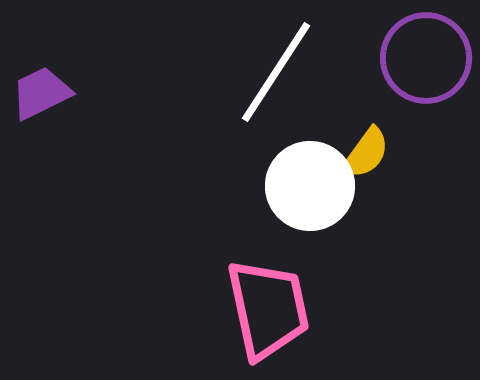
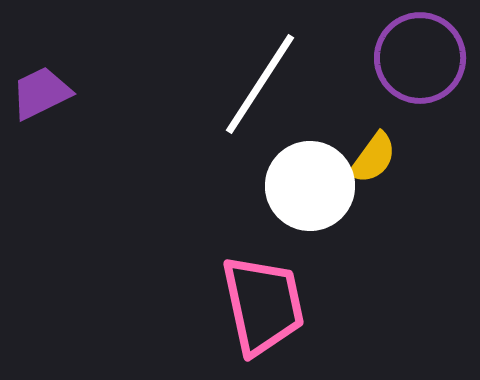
purple circle: moved 6 px left
white line: moved 16 px left, 12 px down
yellow semicircle: moved 7 px right, 5 px down
pink trapezoid: moved 5 px left, 4 px up
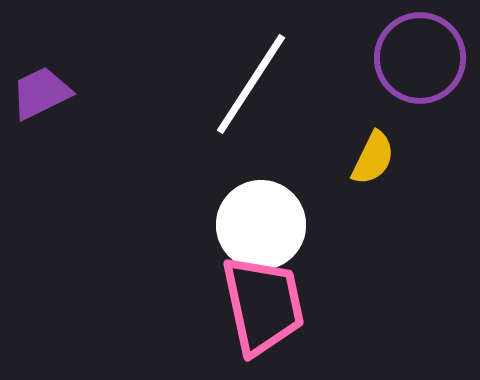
white line: moved 9 px left
yellow semicircle: rotated 10 degrees counterclockwise
white circle: moved 49 px left, 39 px down
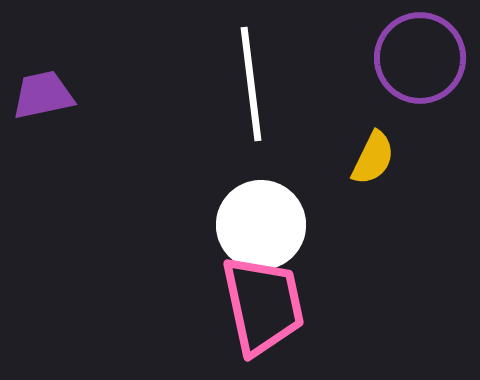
white line: rotated 40 degrees counterclockwise
purple trapezoid: moved 2 px right, 2 px down; rotated 14 degrees clockwise
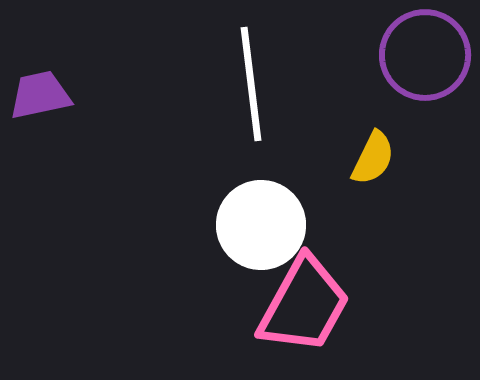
purple circle: moved 5 px right, 3 px up
purple trapezoid: moved 3 px left
pink trapezoid: moved 41 px right; rotated 41 degrees clockwise
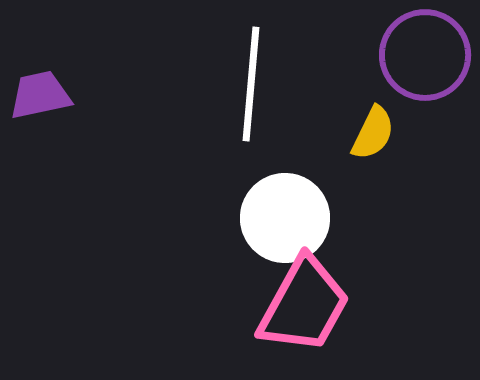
white line: rotated 12 degrees clockwise
yellow semicircle: moved 25 px up
white circle: moved 24 px right, 7 px up
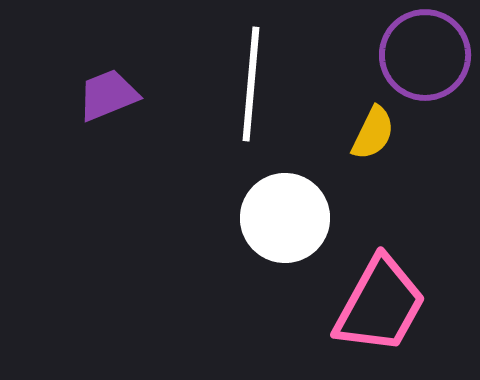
purple trapezoid: moved 68 px right; rotated 10 degrees counterclockwise
pink trapezoid: moved 76 px right
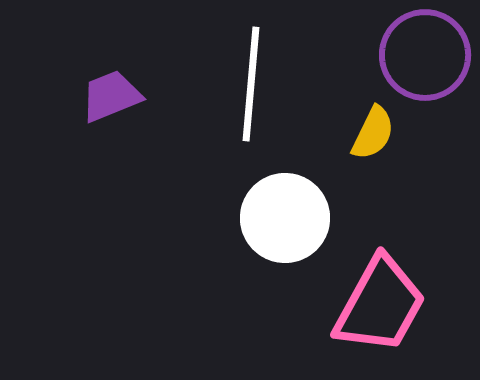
purple trapezoid: moved 3 px right, 1 px down
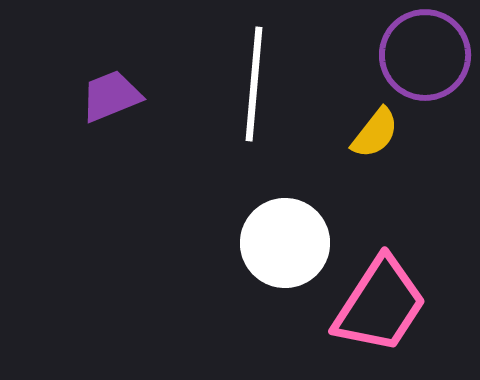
white line: moved 3 px right
yellow semicircle: moved 2 px right; rotated 12 degrees clockwise
white circle: moved 25 px down
pink trapezoid: rotated 4 degrees clockwise
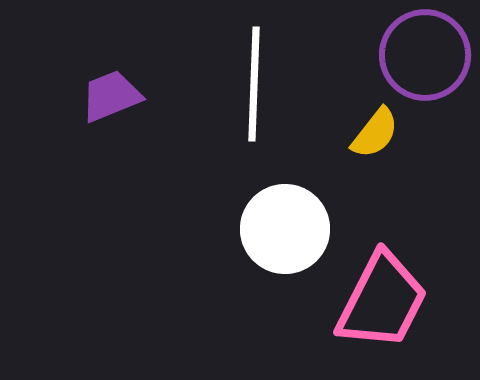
white line: rotated 3 degrees counterclockwise
white circle: moved 14 px up
pink trapezoid: moved 2 px right, 4 px up; rotated 6 degrees counterclockwise
